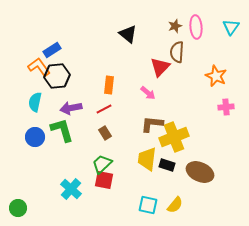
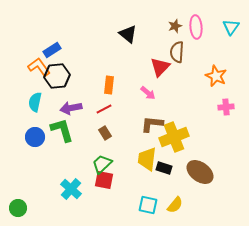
black rectangle: moved 3 px left, 3 px down
brown ellipse: rotated 12 degrees clockwise
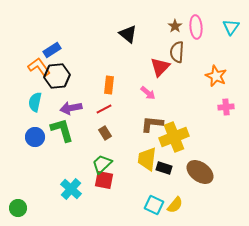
brown star: rotated 16 degrees counterclockwise
cyan square: moved 6 px right; rotated 12 degrees clockwise
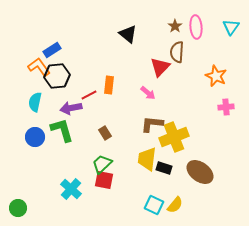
red line: moved 15 px left, 14 px up
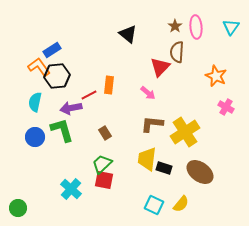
pink cross: rotated 35 degrees clockwise
yellow cross: moved 11 px right, 5 px up; rotated 12 degrees counterclockwise
yellow semicircle: moved 6 px right, 1 px up
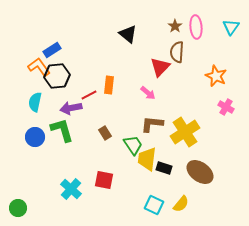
green trapezoid: moved 31 px right, 19 px up; rotated 100 degrees clockwise
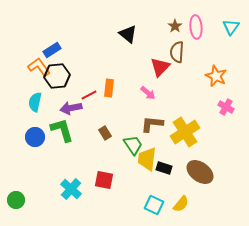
orange rectangle: moved 3 px down
green circle: moved 2 px left, 8 px up
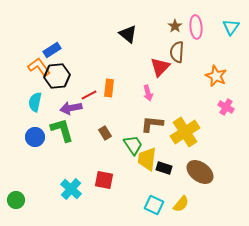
pink arrow: rotated 35 degrees clockwise
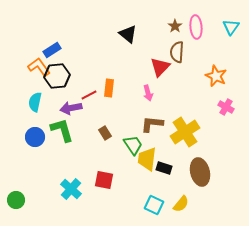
brown ellipse: rotated 40 degrees clockwise
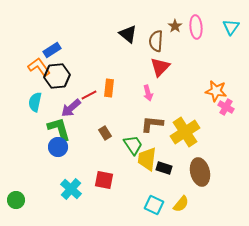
brown semicircle: moved 21 px left, 11 px up
orange star: moved 15 px down; rotated 15 degrees counterclockwise
purple arrow: rotated 30 degrees counterclockwise
green L-shape: moved 3 px left, 1 px up
blue circle: moved 23 px right, 10 px down
